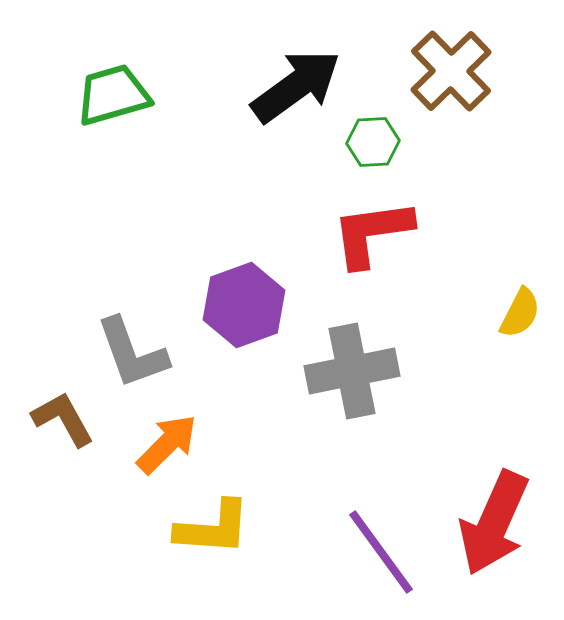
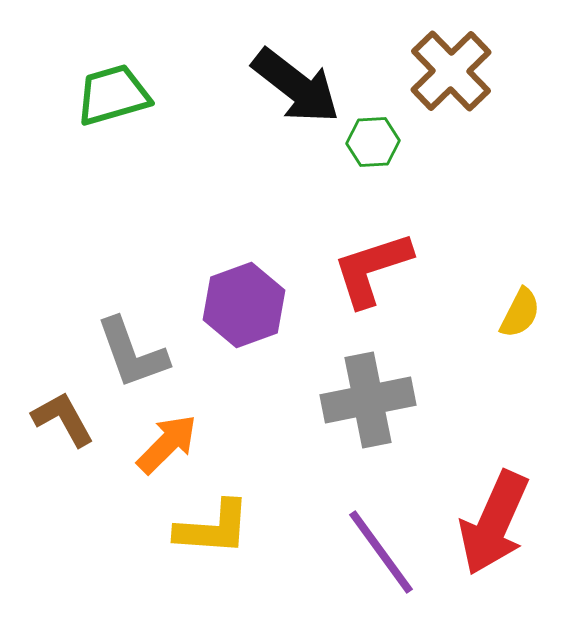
black arrow: rotated 74 degrees clockwise
red L-shape: moved 36 px down; rotated 10 degrees counterclockwise
gray cross: moved 16 px right, 29 px down
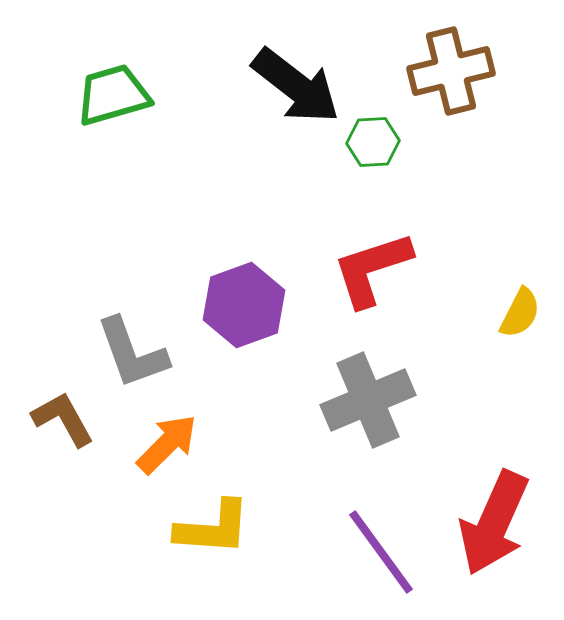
brown cross: rotated 30 degrees clockwise
gray cross: rotated 12 degrees counterclockwise
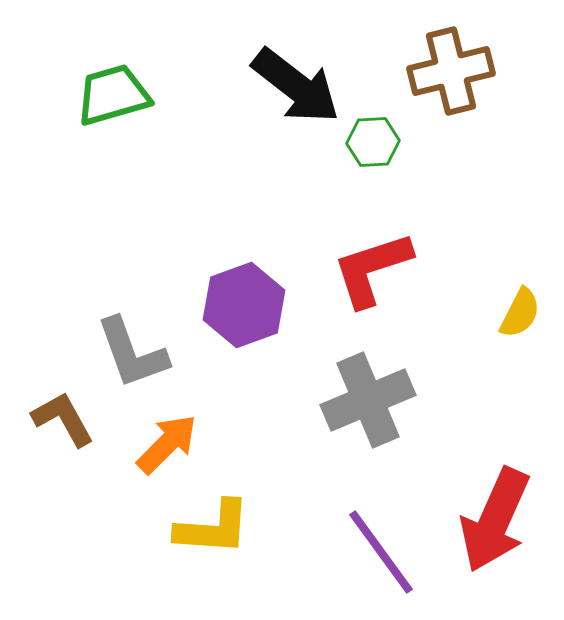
red arrow: moved 1 px right, 3 px up
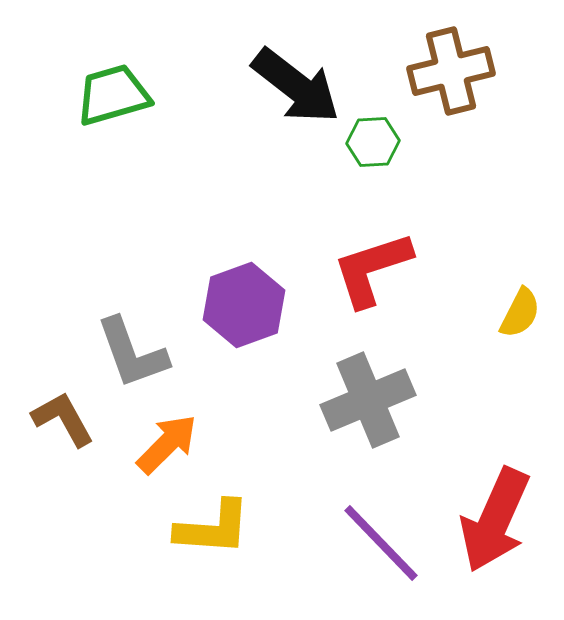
purple line: moved 9 px up; rotated 8 degrees counterclockwise
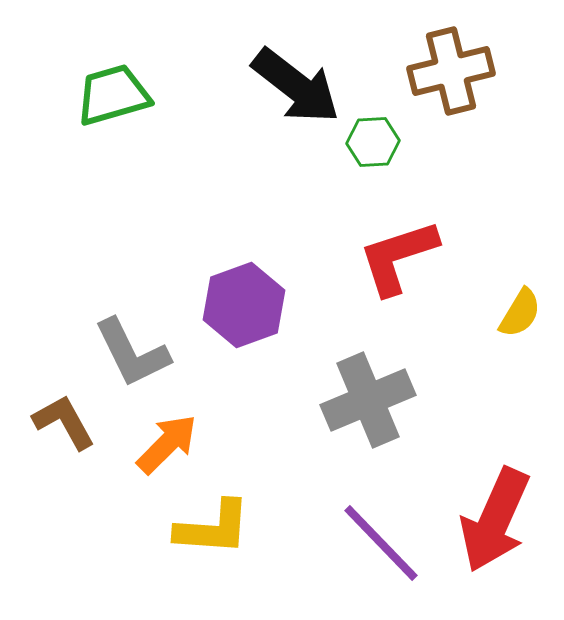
red L-shape: moved 26 px right, 12 px up
yellow semicircle: rotated 4 degrees clockwise
gray L-shape: rotated 6 degrees counterclockwise
brown L-shape: moved 1 px right, 3 px down
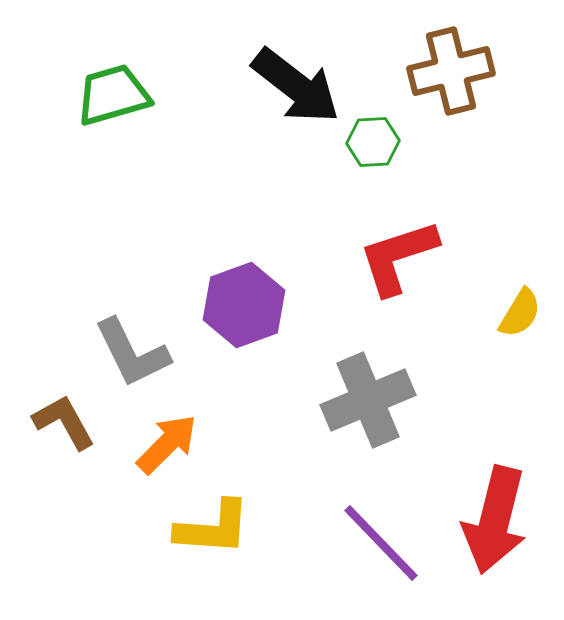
red arrow: rotated 10 degrees counterclockwise
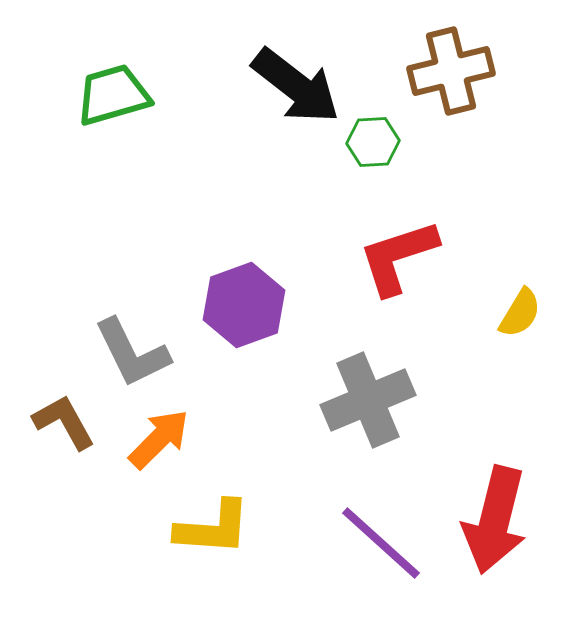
orange arrow: moved 8 px left, 5 px up
purple line: rotated 4 degrees counterclockwise
